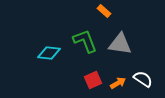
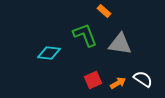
green L-shape: moved 6 px up
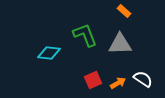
orange rectangle: moved 20 px right
gray triangle: rotated 10 degrees counterclockwise
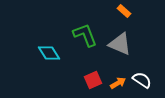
gray triangle: rotated 25 degrees clockwise
cyan diamond: rotated 50 degrees clockwise
white semicircle: moved 1 px left, 1 px down
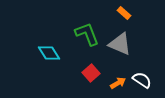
orange rectangle: moved 2 px down
green L-shape: moved 2 px right, 1 px up
red square: moved 2 px left, 7 px up; rotated 18 degrees counterclockwise
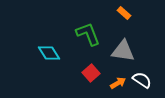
green L-shape: moved 1 px right
gray triangle: moved 3 px right, 7 px down; rotated 15 degrees counterclockwise
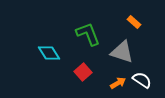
orange rectangle: moved 10 px right, 9 px down
gray triangle: moved 1 px left, 1 px down; rotated 10 degrees clockwise
red square: moved 8 px left, 1 px up
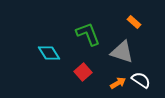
white semicircle: moved 1 px left
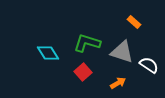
green L-shape: moved 1 px left, 9 px down; rotated 52 degrees counterclockwise
cyan diamond: moved 1 px left
white semicircle: moved 8 px right, 15 px up
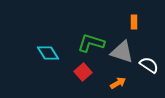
orange rectangle: rotated 48 degrees clockwise
green L-shape: moved 4 px right
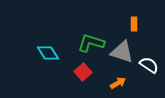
orange rectangle: moved 2 px down
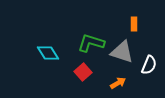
white semicircle: rotated 78 degrees clockwise
